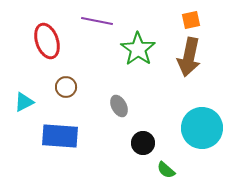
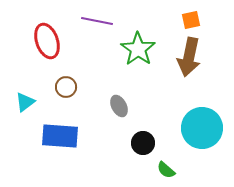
cyan triangle: moved 1 px right; rotated 10 degrees counterclockwise
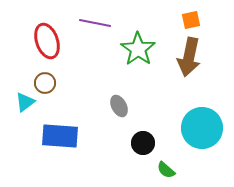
purple line: moved 2 px left, 2 px down
brown circle: moved 21 px left, 4 px up
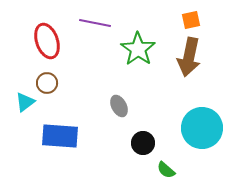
brown circle: moved 2 px right
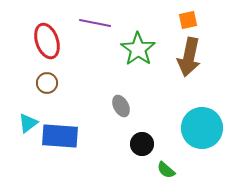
orange square: moved 3 px left
cyan triangle: moved 3 px right, 21 px down
gray ellipse: moved 2 px right
black circle: moved 1 px left, 1 px down
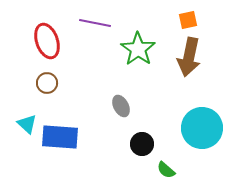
cyan triangle: moved 1 px left, 1 px down; rotated 40 degrees counterclockwise
blue rectangle: moved 1 px down
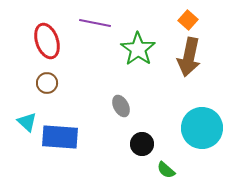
orange square: rotated 36 degrees counterclockwise
cyan triangle: moved 2 px up
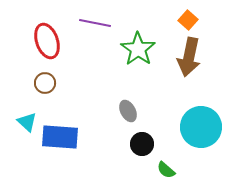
brown circle: moved 2 px left
gray ellipse: moved 7 px right, 5 px down
cyan circle: moved 1 px left, 1 px up
